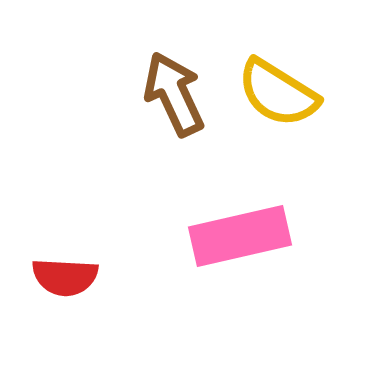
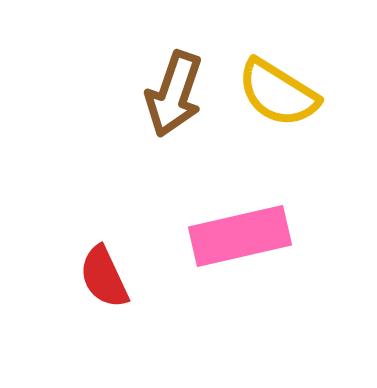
brown arrow: rotated 136 degrees counterclockwise
red semicircle: moved 39 px right; rotated 62 degrees clockwise
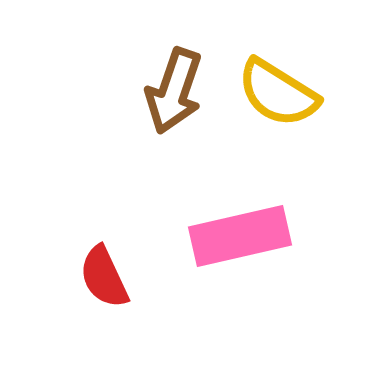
brown arrow: moved 3 px up
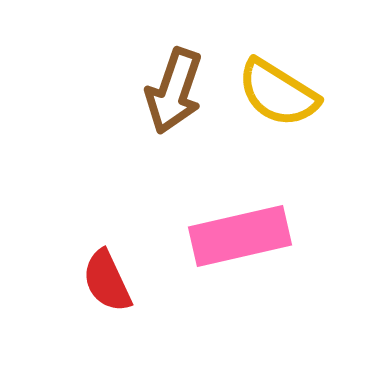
red semicircle: moved 3 px right, 4 px down
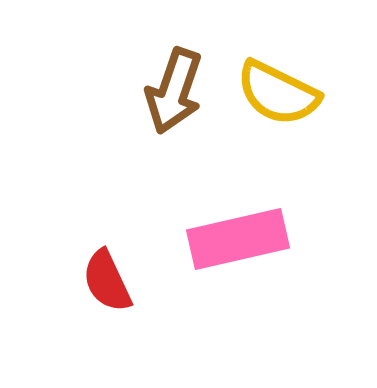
yellow semicircle: rotated 6 degrees counterclockwise
pink rectangle: moved 2 px left, 3 px down
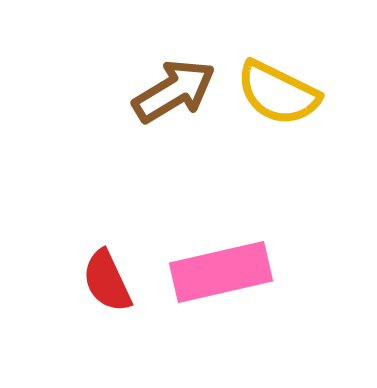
brown arrow: rotated 140 degrees counterclockwise
pink rectangle: moved 17 px left, 33 px down
